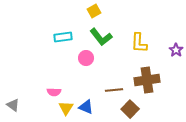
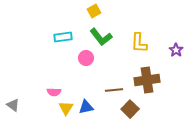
blue triangle: rotated 35 degrees counterclockwise
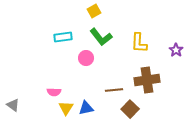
blue triangle: moved 1 px down
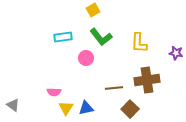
yellow square: moved 1 px left, 1 px up
purple star: moved 3 px down; rotated 24 degrees counterclockwise
brown line: moved 2 px up
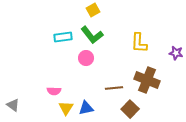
green L-shape: moved 9 px left, 2 px up
brown cross: rotated 30 degrees clockwise
pink semicircle: moved 1 px up
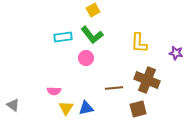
brown square: moved 8 px right; rotated 30 degrees clockwise
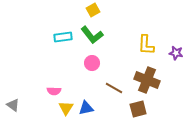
yellow L-shape: moved 7 px right, 2 px down
pink circle: moved 6 px right, 5 px down
brown line: rotated 36 degrees clockwise
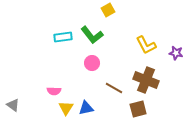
yellow square: moved 15 px right
yellow L-shape: rotated 30 degrees counterclockwise
brown cross: moved 1 px left
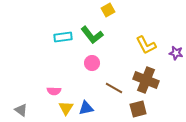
gray triangle: moved 8 px right, 5 px down
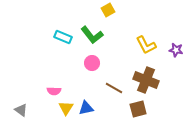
cyan rectangle: rotated 30 degrees clockwise
purple star: moved 3 px up
